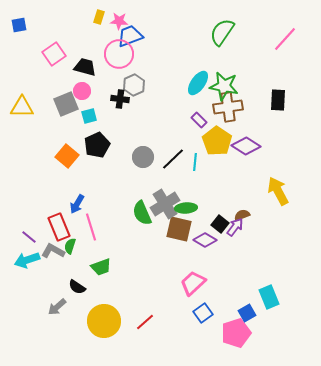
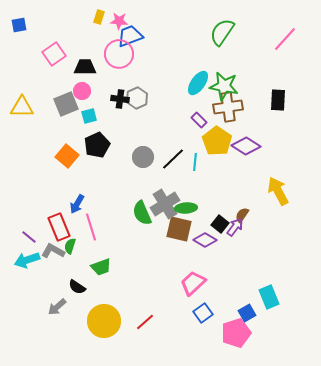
black trapezoid at (85, 67): rotated 15 degrees counterclockwise
gray hexagon at (134, 85): moved 3 px right, 13 px down
brown semicircle at (242, 215): rotated 35 degrees counterclockwise
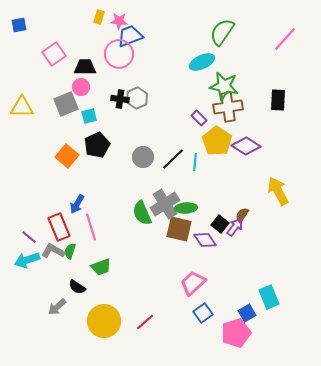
cyan ellipse at (198, 83): moved 4 px right, 21 px up; rotated 30 degrees clockwise
pink circle at (82, 91): moved 1 px left, 4 px up
purple rectangle at (199, 120): moved 2 px up
purple diamond at (205, 240): rotated 25 degrees clockwise
green semicircle at (70, 246): moved 5 px down
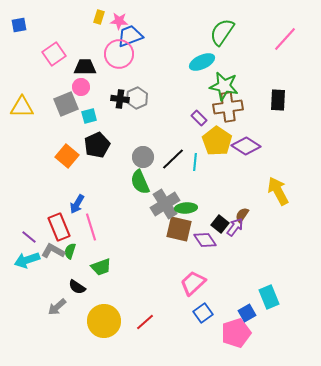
green semicircle at (142, 213): moved 2 px left, 31 px up
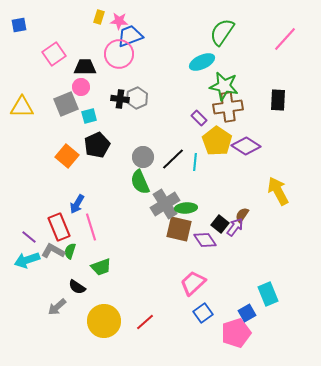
cyan rectangle at (269, 297): moved 1 px left, 3 px up
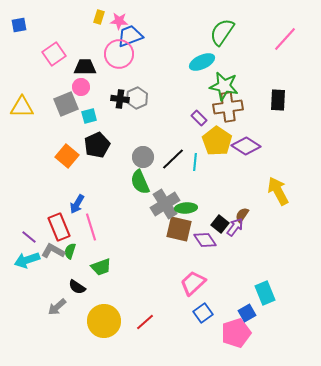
cyan rectangle at (268, 294): moved 3 px left, 1 px up
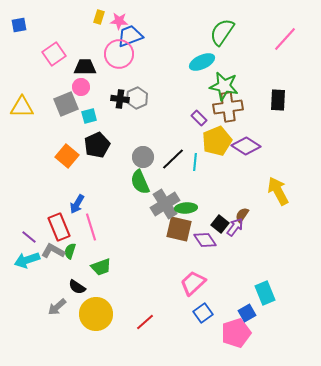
yellow pentagon at (217, 141): rotated 16 degrees clockwise
yellow circle at (104, 321): moved 8 px left, 7 px up
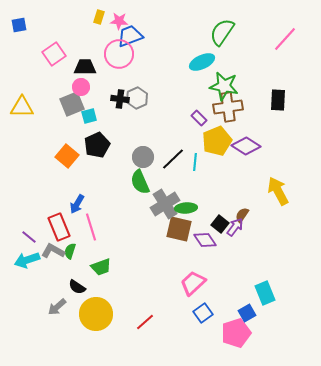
gray square at (66, 104): moved 6 px right
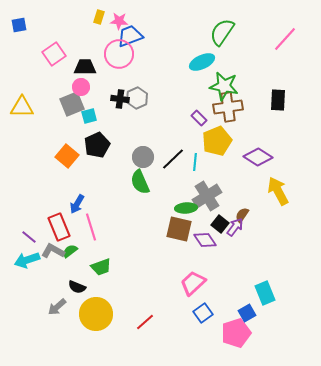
purple diamond at (246, 146): moved 12 px right, 11 px down
gray cross at (165, 204): moved 42 px right, 8 px up
green semicircle at (70, 251): rotated 35 degrees clockwise
black semicircle at (77, 287): rotated 12 degrees counterclockwise
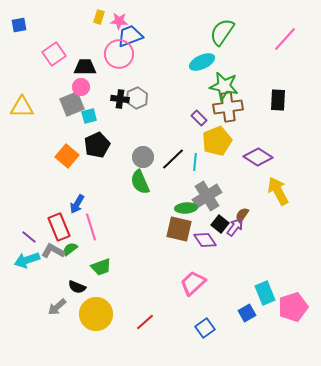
green semicircle at (70, 251): moved 2 px up
blue square at (203, 313): moved 2 px right, 15 px down
pink pentagon at (236, 333): moved 57 px right, 26 px up
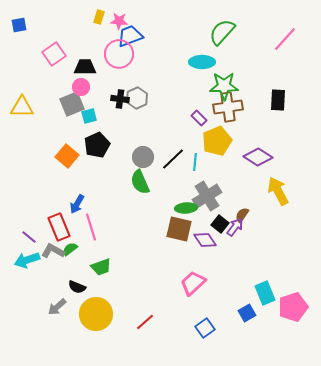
green semicircle at (222, 32): rotated 8 degrees clockwise
cyan ellipse at (202, 62): rotated 25 degrees clockwise
green star at (224, 86): rotated 12 degrees counterclockwise
